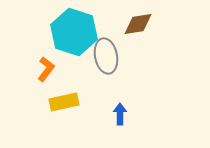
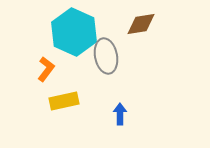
brown diamond: moved 3 px right
cyan hexagon: rotated 6 degrees clockwise
yellow rectangle: moved 1 px up
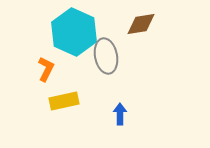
orange L-shape: rotated 10 degrees counterclockwise
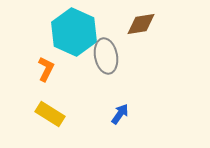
yellow rectangle: moved 14 px left, 13 px down; rotated 44 degrees clockwise
blue arrow: rotated 35 degrees clockwise
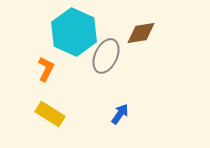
brown diamond: moved 9 px down
gray ellipse: rotated 36 degrees clockwise
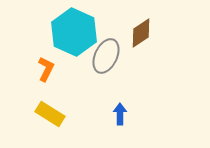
brown diamond: rotated 24 degrees counterclockwise
blue arrow: rotated 35 degrees counterclockwise
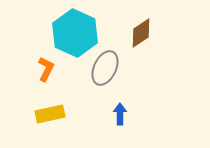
cyan hexagon: moved 1 px right, 1 px down
gray ellipse: moved 1 px left, 12 px down
yellow rectangle: rotated 44 degrees counterclockwise
